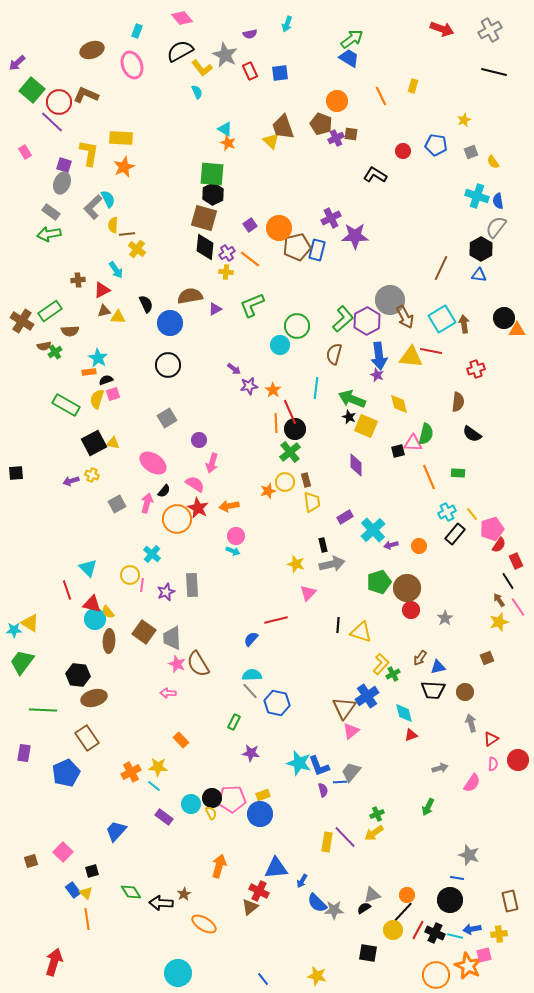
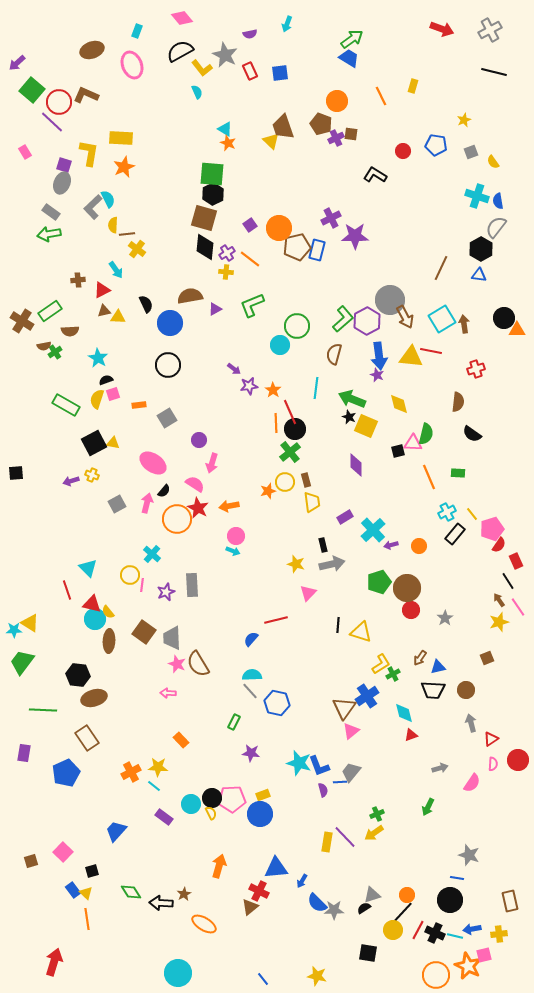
orange rectangle at (89, 372): moved 50 px right, 33 px down
yellow L-shape at (381, 664): rotated 15 degrees clockwise
brown circle at (465, 692): moved 1 px right, 2 px up
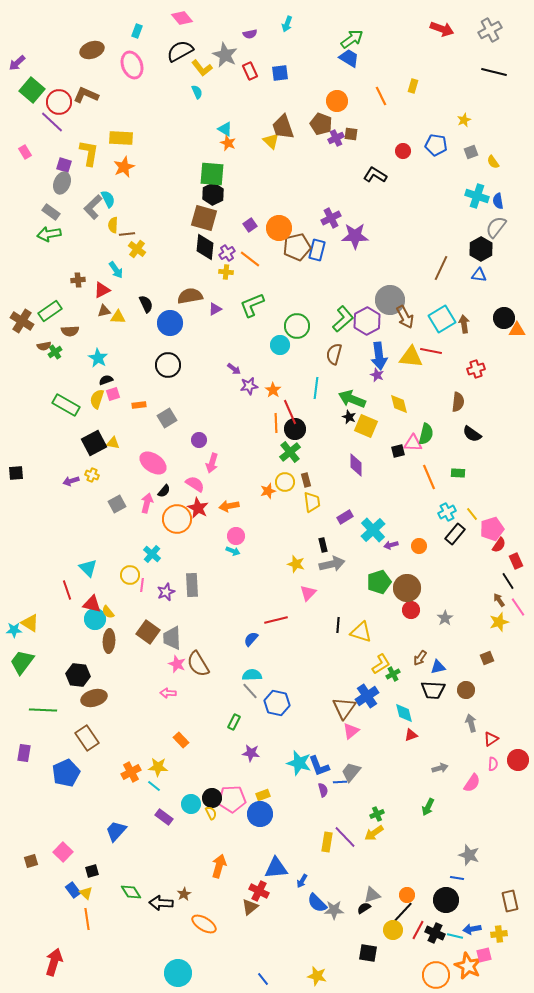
brown square at (144, 632): moved 4 px right
black circle at (450, 900): moved 4 px left
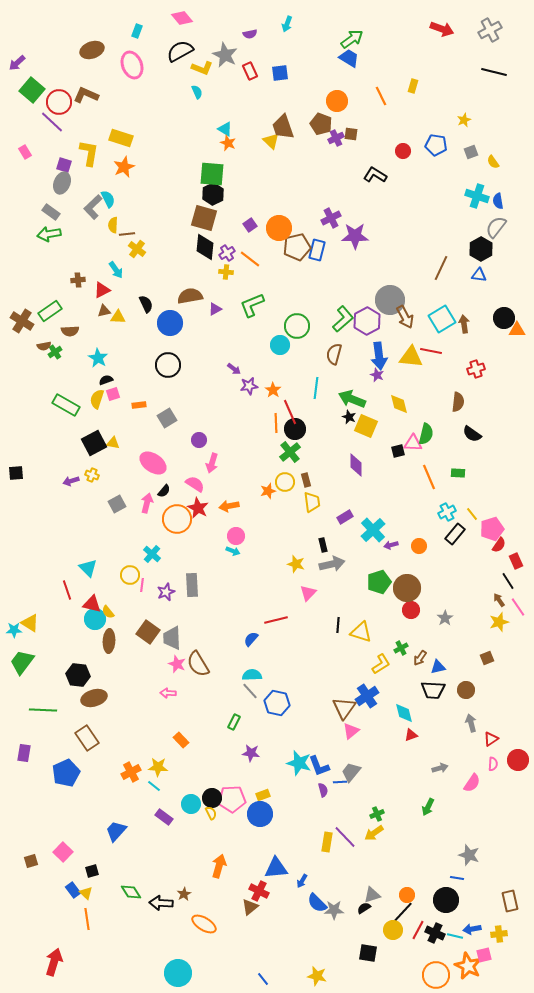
yellow L-shape at (202, 68): rotated 30 degrees counterclockwise
yellow rectangle at (121, 138): rotated 15 degrees clockwise
green cross at (393, 674): moved 8 px right, 26 px up
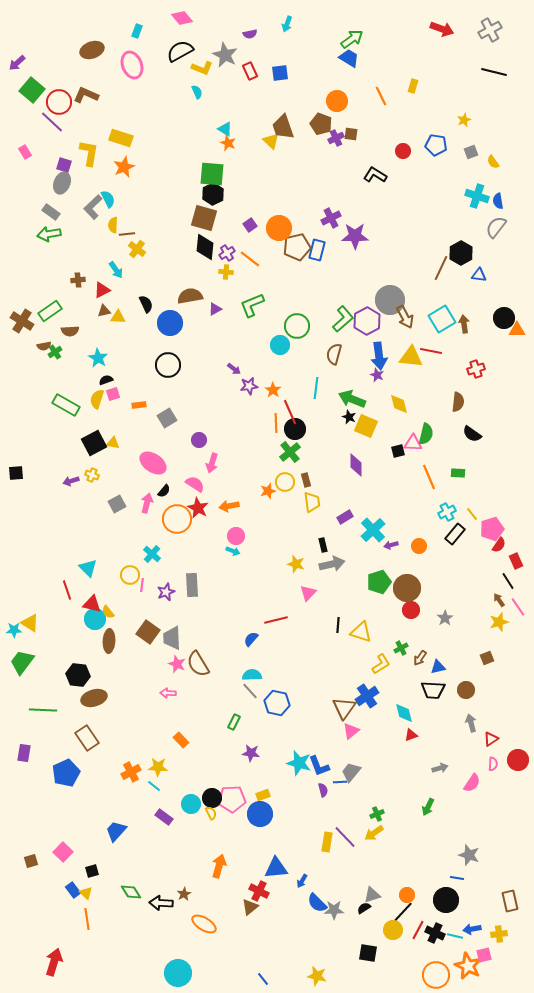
black hexagon at (481, 249): moved 20 px left, 4 px down
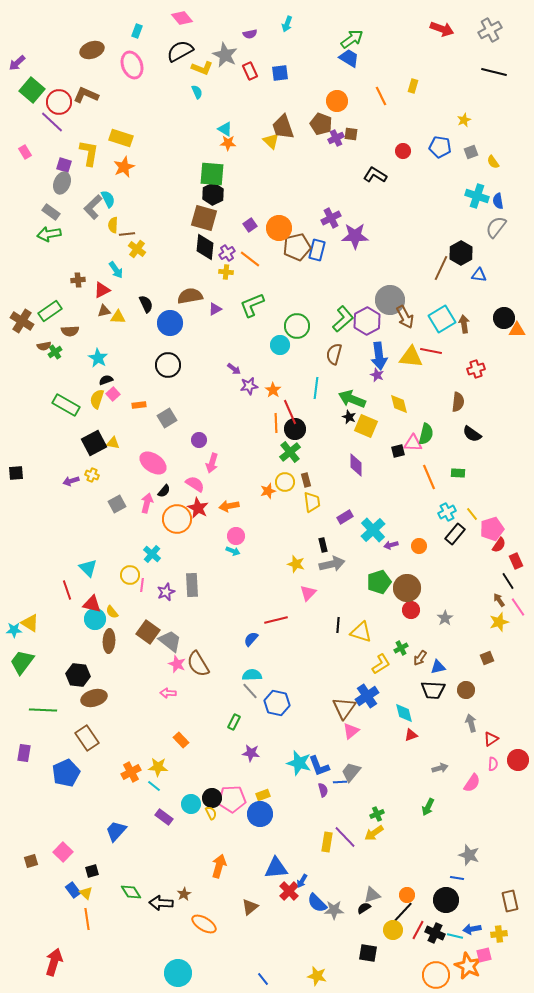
orange star at (228, 143): rotated 21 degrees counterclockwise
blue pentagon at (436, 145): moved 4 px right, 2 px down
pink square at (113, 394): rotated 24 degrees counterclockwise
yellow semicircle at (108, 612): moved 4 px right
gray trapezoid at (172, 638): moved 2 px left, 3 px down; rotated 130 degrees clockwise
red cross at (259, 891): moved 30 px right; rotated 18 degrees clockwise
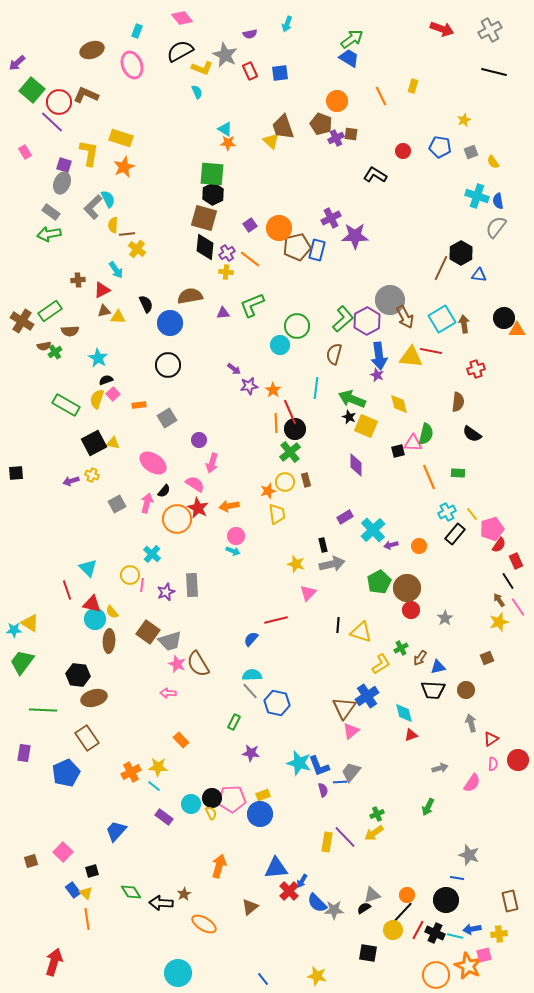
purple triangle at (215, 309): moved 8 px right, 4 px down; rotated 24 degrees clockwise
yellow trapezoid at (312, 502): moved 35 px left, 12 px down
green pentagon at (379, 582): rotated 10 degrees counterclockwise
gray trapezoid at (170, 641): rotated 125 degrees clockwise
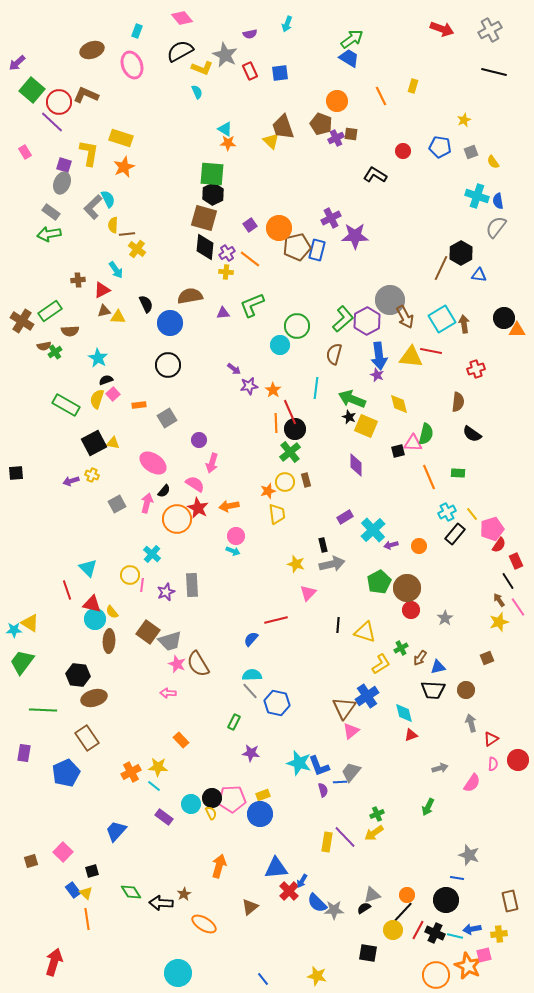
yellow triangle at (361, 632): moved 4 px right
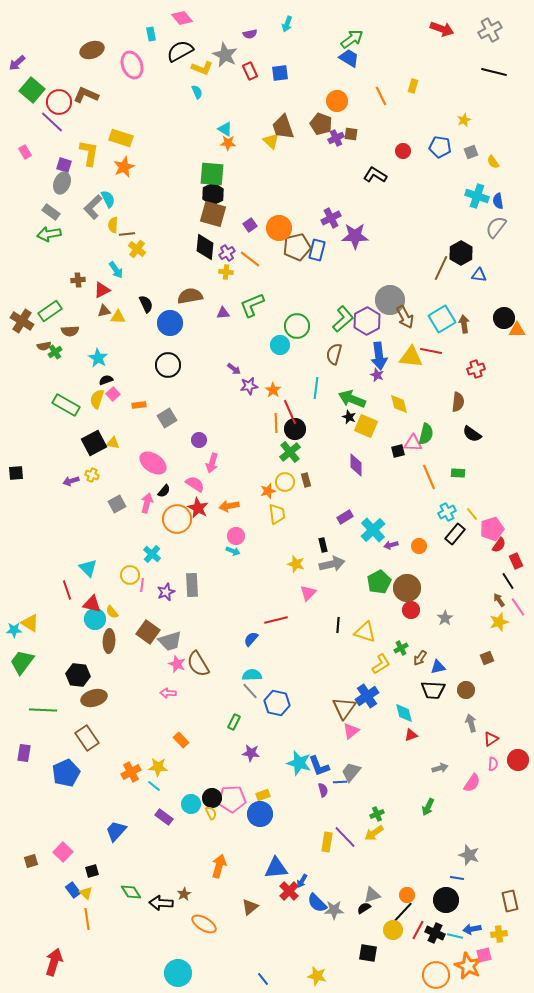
cyan rectangle at (137, 31): moved 14 px right, 3 px down; rotated 32 degrees counterclockwise
brown square at (204, 218): moved 9 px right, 4 px up
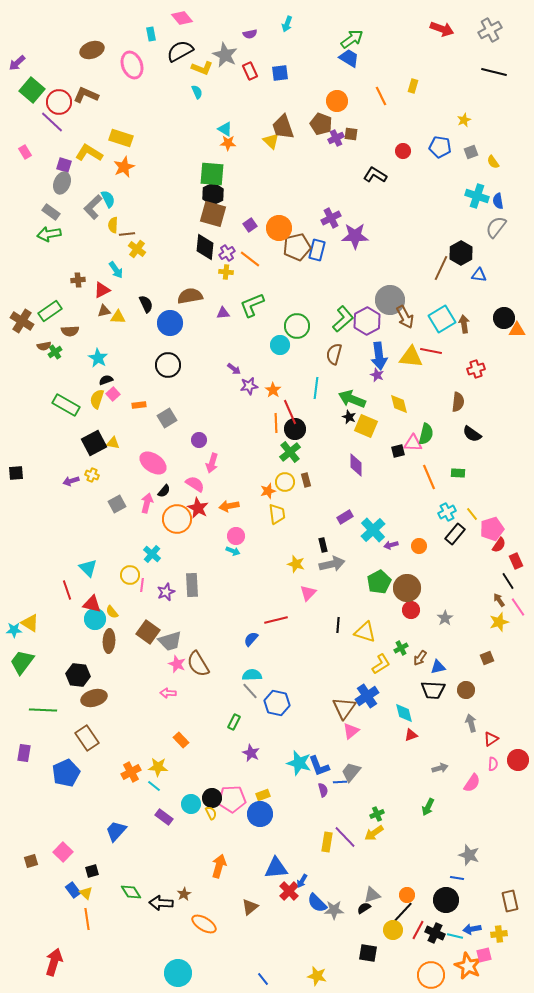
yellow L-shape at (89, 153): rotated 68 degrees counterclockwise
purple star at (251, 753): rotated 18 degrees clockwise
orange circle at (436, 975): moved 5 px left
